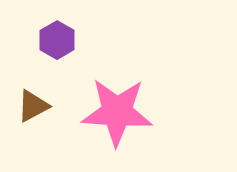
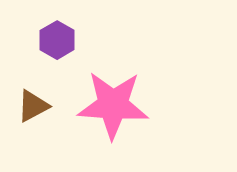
pink star: moved 4 px left, 7 px up
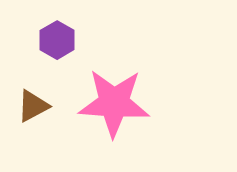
pink star: moved 1 px right, 2 px up
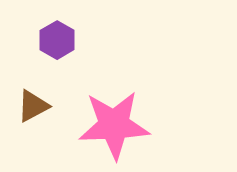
pink star: moved 22 px down; rotated 6 degrees counterclockwise
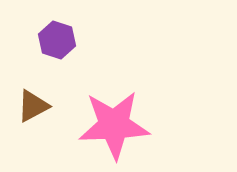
purple hexagon: rotated 12 degrees counterclockwise
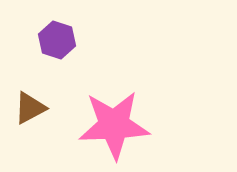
brown triangle: moved 3 px left, 2 px down
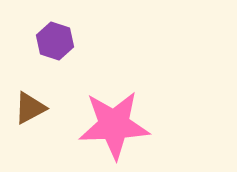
purple hexagon: moved 2 px left, 1 px down
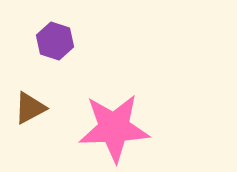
pink star: moved 3 px down
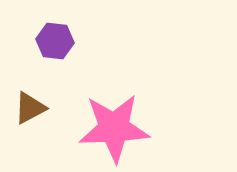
purple hexagon: rotated 12 degrees counterclockwise
